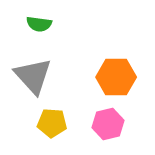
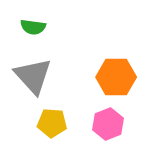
green semicircle: moved 6 px left, 3 px down
pink hexagon: rotated 8 degrees counterclockwise
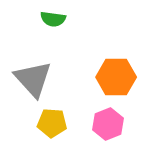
green semicircle: moved 20 px right, 8 px up
gray triangle: moved 3 px down
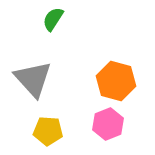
green semicircle: rotated 115 degrees clockwise
orange hexagon: moved 4 px down; rotated 15 degrees clockwise
yellow pentagon: moved 4 px left, 8 px down
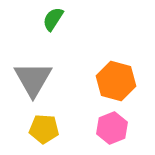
gray triangle: rotated 12 degrees clockwise
pink hexagon: moved 4 px right, 4 px down
yellow pentagon: moved 4 px left, 2 px up
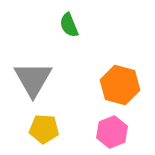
green semicircle: moved 16 px right, 6 px down; rotated 55 degrees counterclockwise
orange hexagon: moved 4 px right, 4 px down
pink hexagon: moved 4 px down
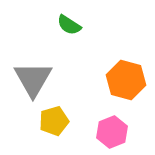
green semicircle: rotated 35 degrees counterclockwise
orange hexagon: moved 6 px right, 5 px up
yellow pentagon: moved 10 px right, 8 px up; rotated 20 degrees counterclockwise
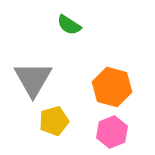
orange hexagon: moved 14 px left, 7 px down
